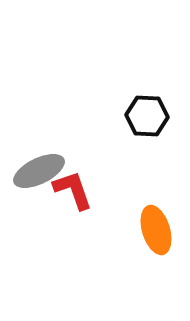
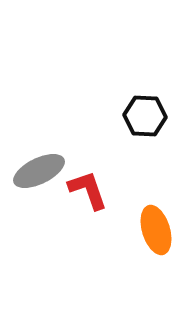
black hexagon: moved 2 px left
red L-shape: moved 15 px right
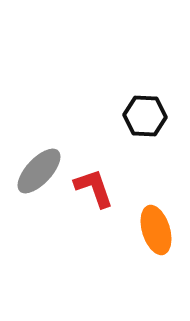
gray ellipse: rotated 21 degrees counterclockwise
red L-shape: moved 6 px right, 2 px up
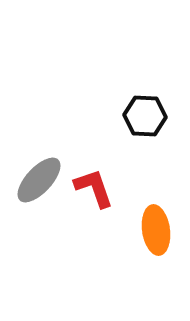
gray ellipse: moved 9 px down
orange ellipse: rotated 9 degrees clockwise
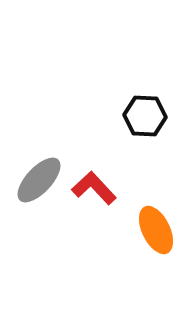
red L-shape: rotated 24 degrees counterclockwise
orange ellipse: rotated 18 degrees counterclockwise
